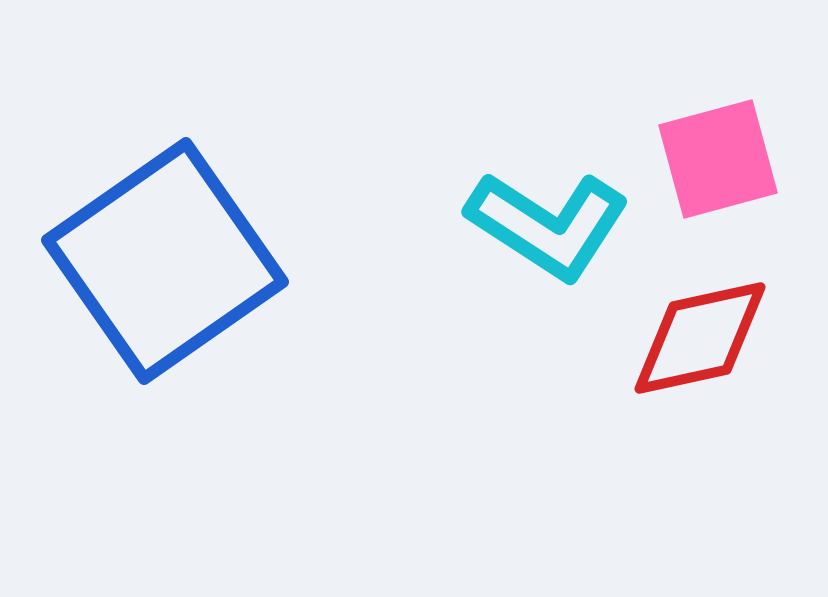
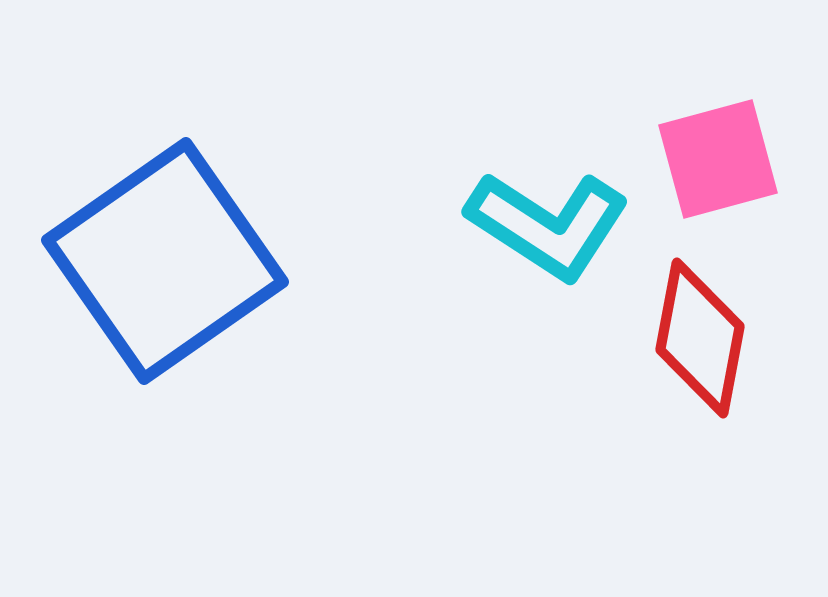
red diamond: rotated 67 degrees counterclockwise
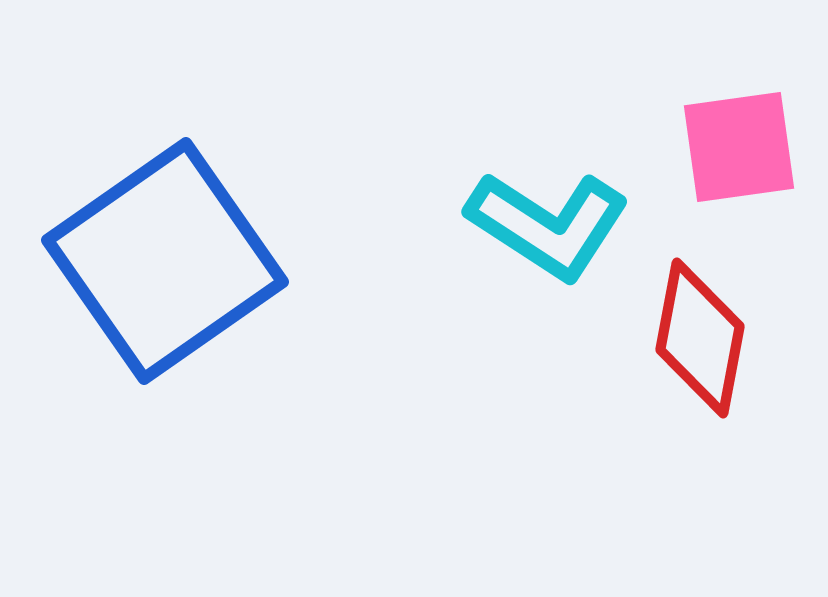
pink square: moved 21 px right, 12 px up; rotated 7 degrees clockwise
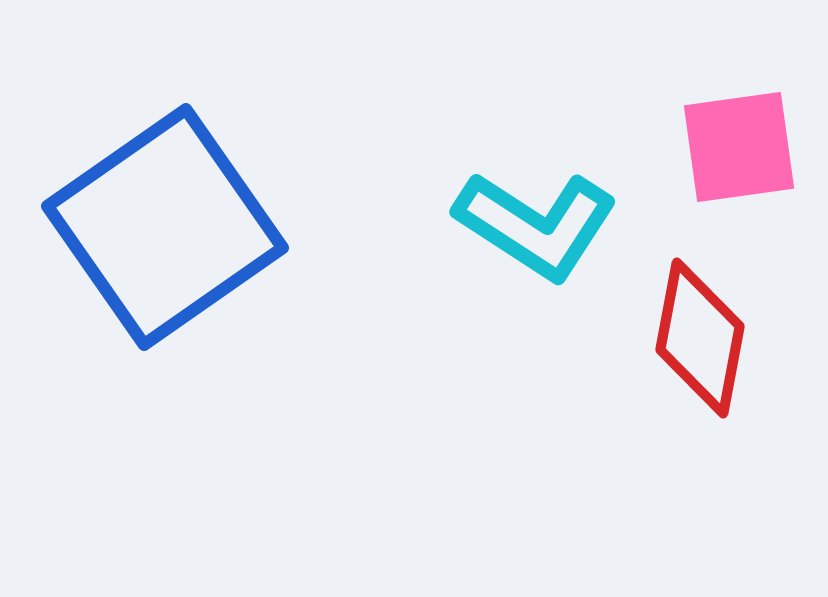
cyan L-shape: moved 12 px left
blue square: moved 34 px up
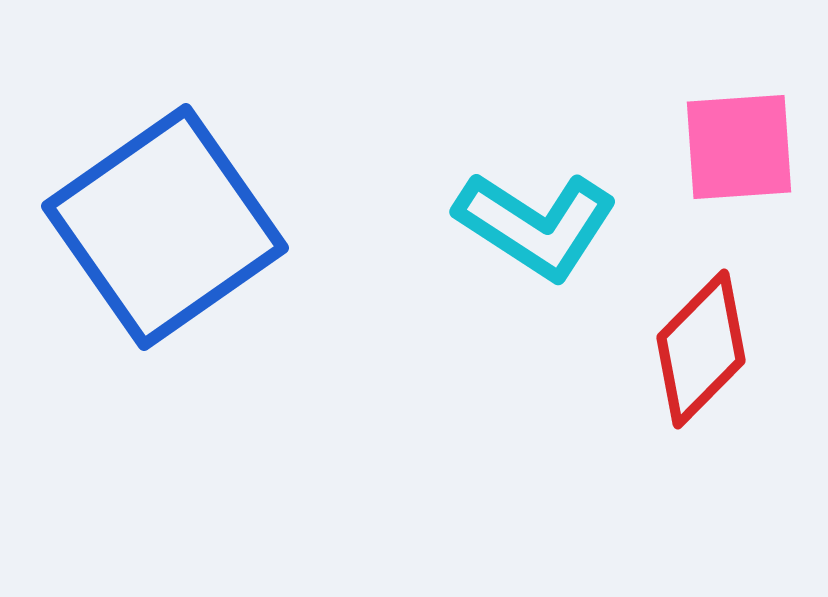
pink square: rotated 4 degrees clockwise
red diamond: moved 1 px right, 11 px down; rotated 34 degrees clockwise
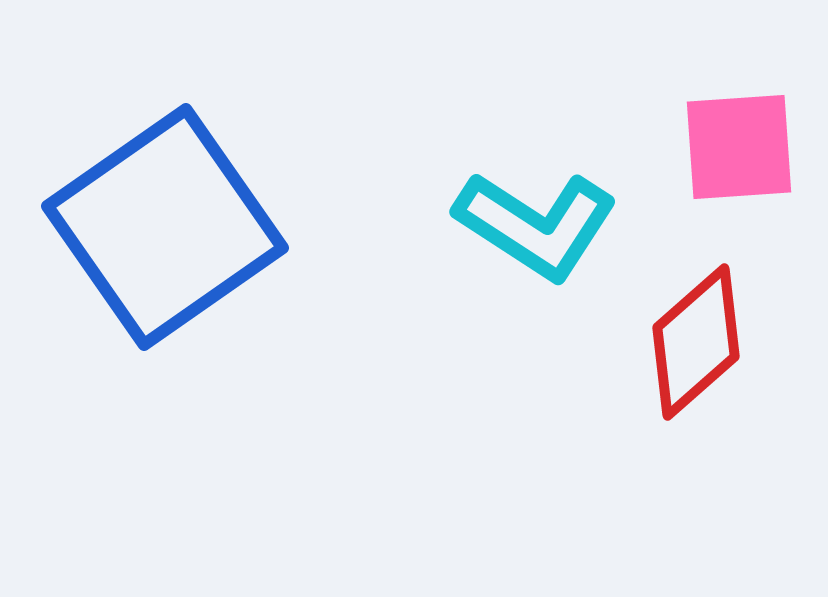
red diamond: moved 5 px left, 7 px up; rotated 4 degrees clockwise
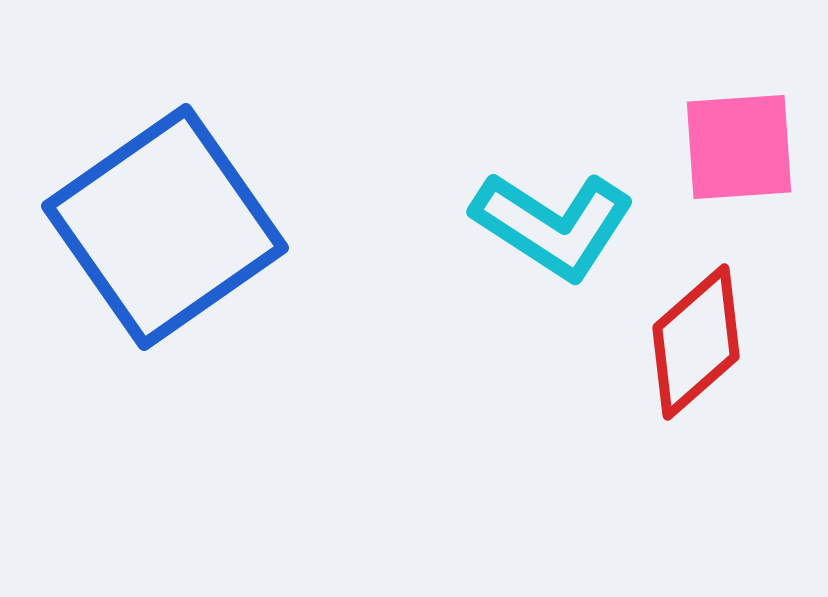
cyan L-shape: moved 17 px right
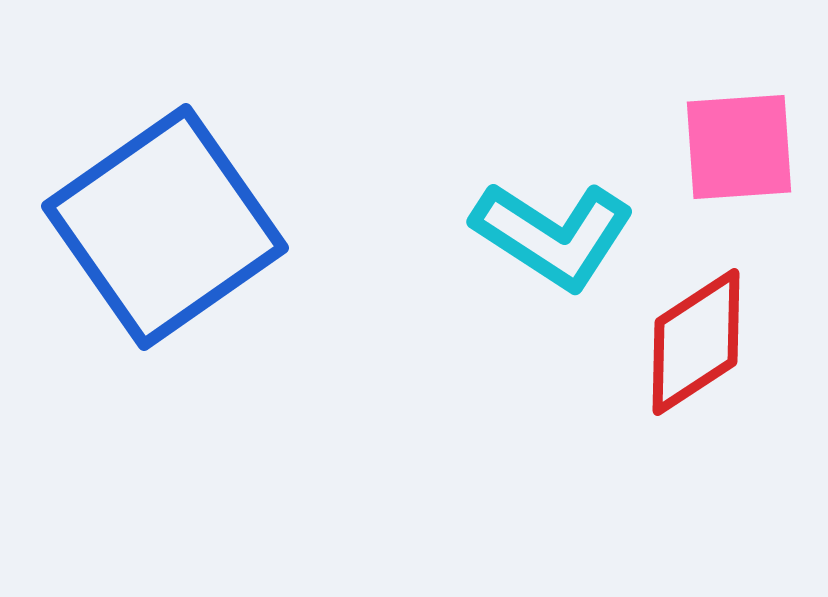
cyan L-shape: moved 10 px down
red diamond: rotated 8 degrees clockwise
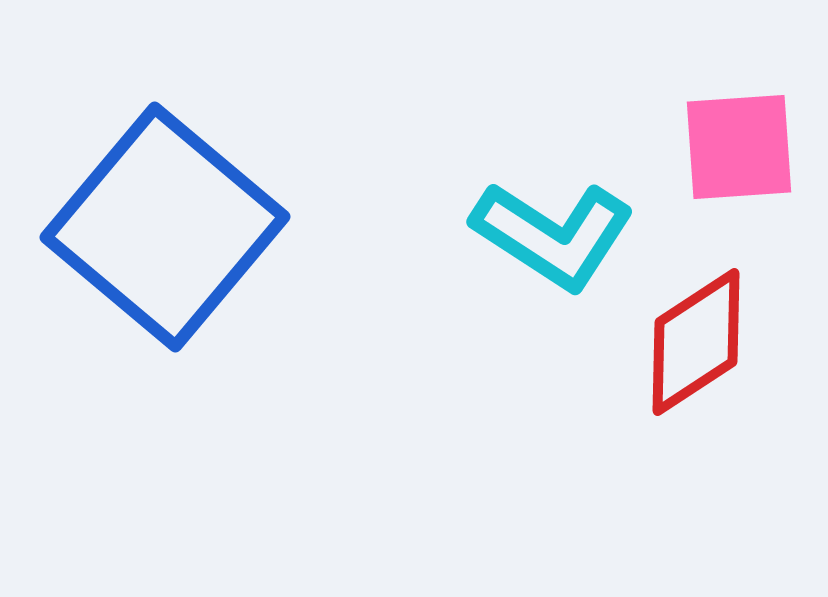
blue square: rotated 15 degrees counterclockwise
